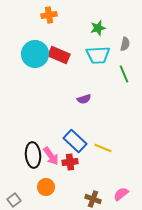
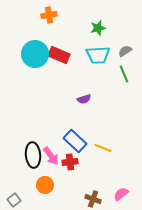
gray semicircle: moved 7 px down; rotated 136 degrees counterclockwise
orange circle: moved 1 px left, 2 px up
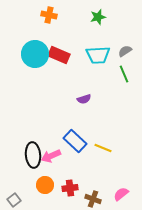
orange cross: rotated 21 degrees clockwise
green star: moved 11 px up
pink arrow: rotated 102 degrees clockwise
red cross: moved 26 px down
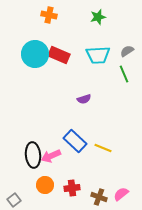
gray semicircle: moved 2 px right
red cross: moved 2 px right
brown cross: moved 6 px right, 2 px up
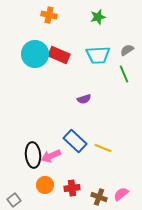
gray semicircle: moved 1 px up
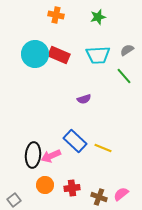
orange cross: moved 7 px right
green line: moved 2 px down; rotated 18 degrees counterclockwise
black ellipse: rotated 10 degrees clockwise
